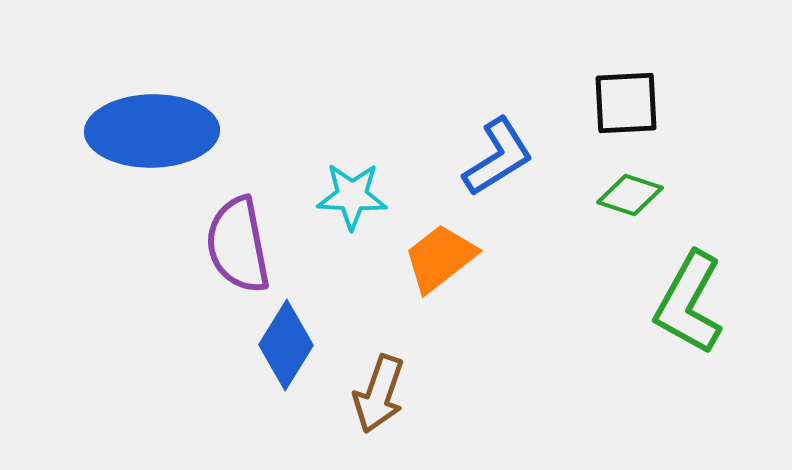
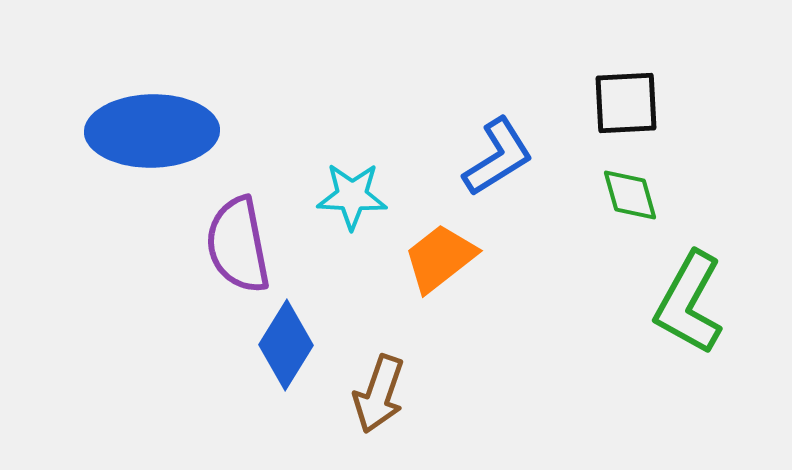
green diamond: rotated 56 degrees clockwise
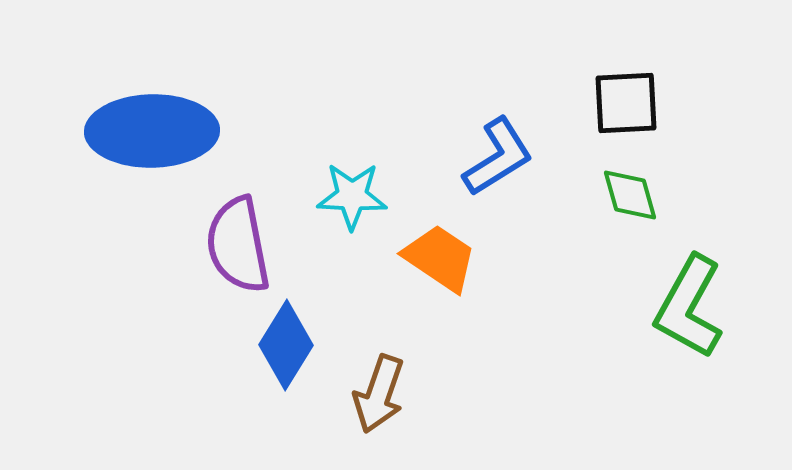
orange trapezoid: rotated 72 degrees clockwise
green L-shape: moved 4 px down
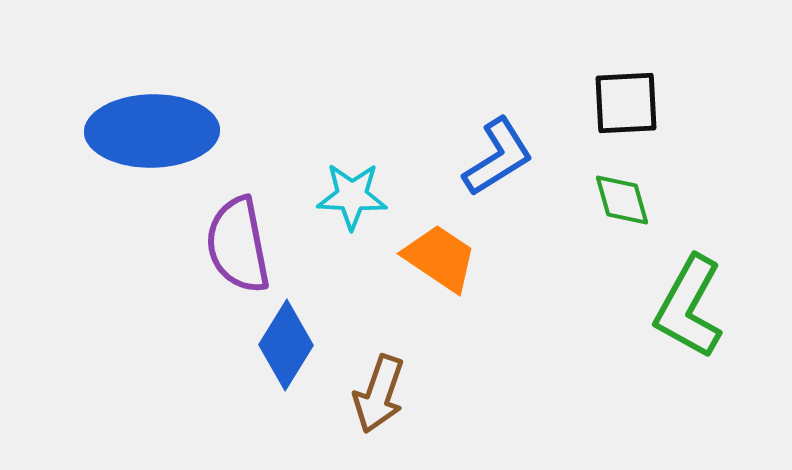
green diamond: moved 8 px left, 5 px down
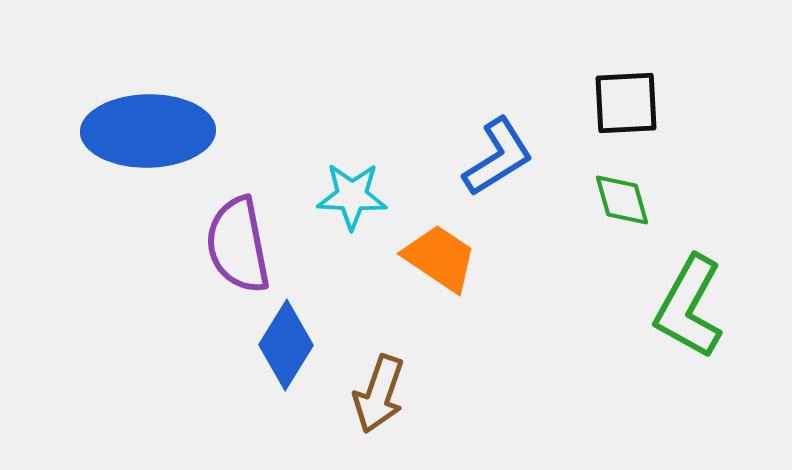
blue ellipse: moved 4 px left
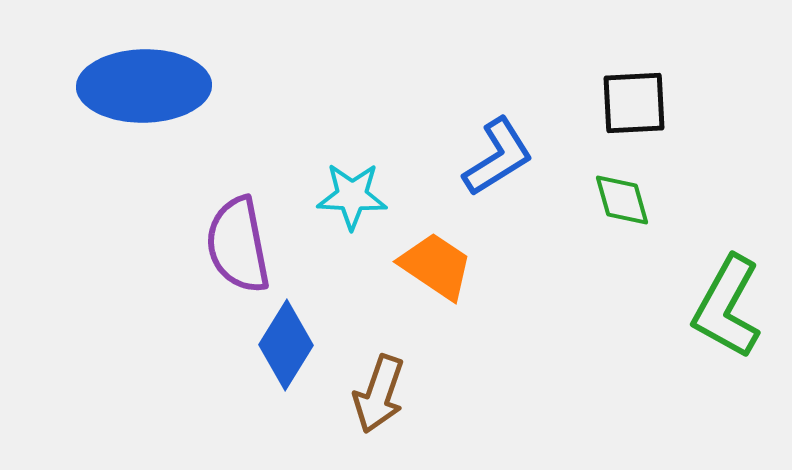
black square: moved 8 px right
blue ellipse: moved 4 px left, 45 px up
orange trapezoid: moved 4 px left, 8 px down
green L-shape: moved 38 px right
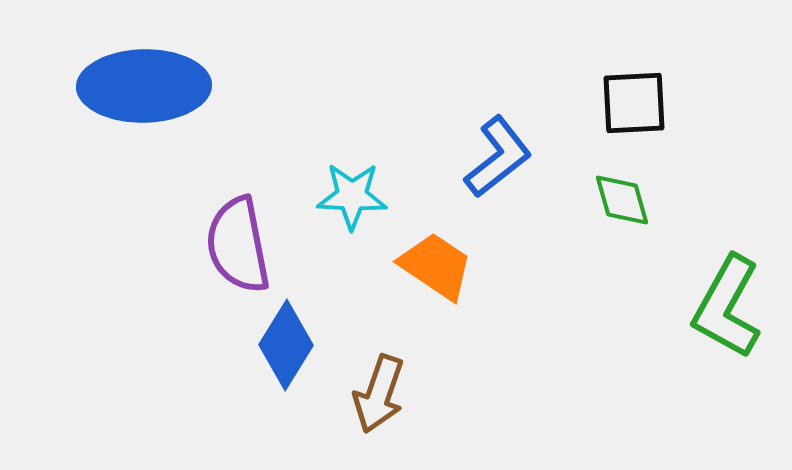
blue L-shape: rotated 6 degrees counterclockwise
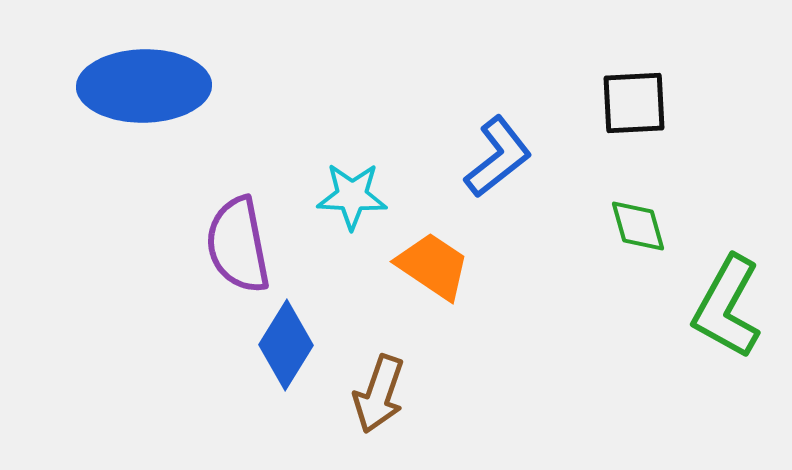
green diamond: moved 16 px right, 26 px down
orange trapezoid: moved 3 px left
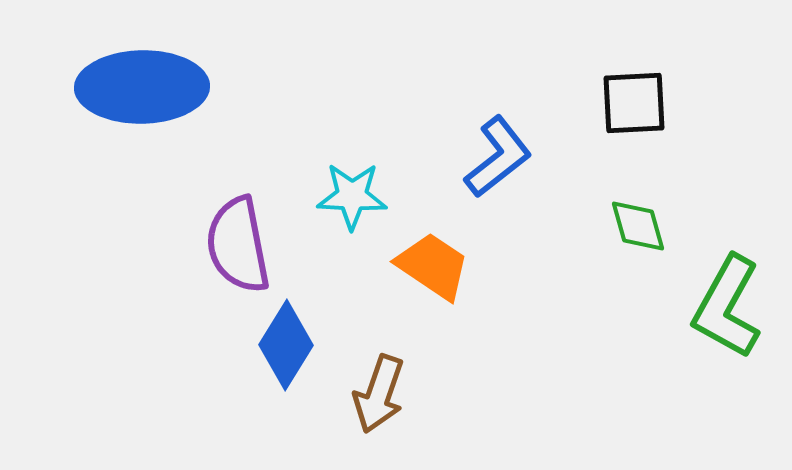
blue ellipse: moved 2 px left, 1 px down
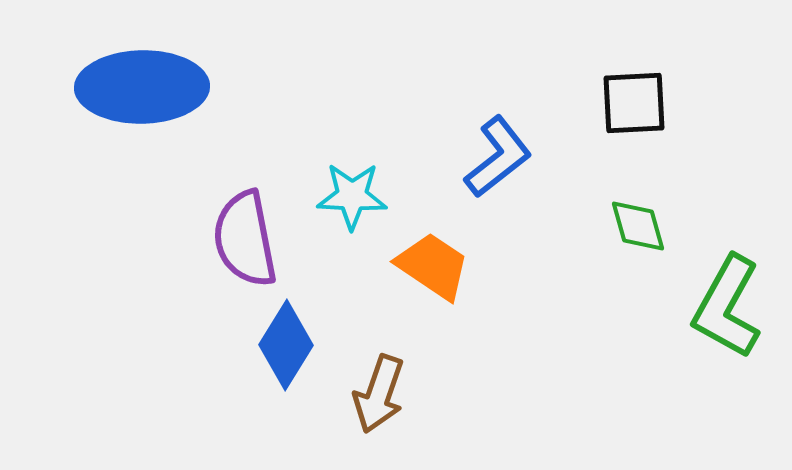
purple semicircle: moved 7 px right, 6 px up
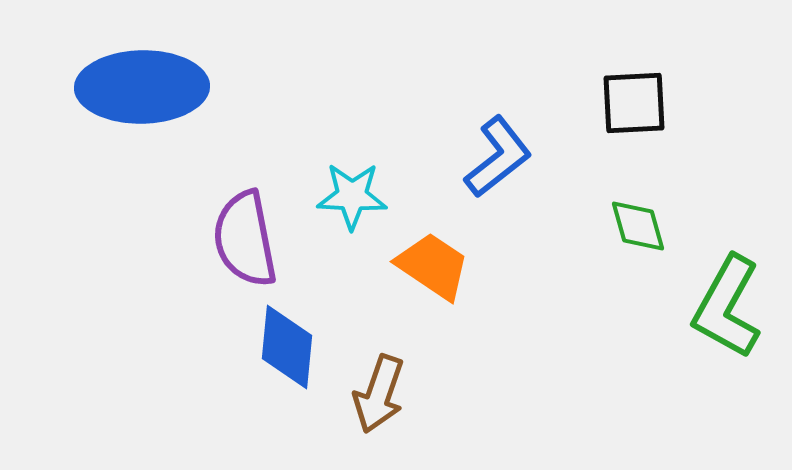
blue diamond: moved 1 px right, 2 px down; rotated 26 degrees counterclockwise
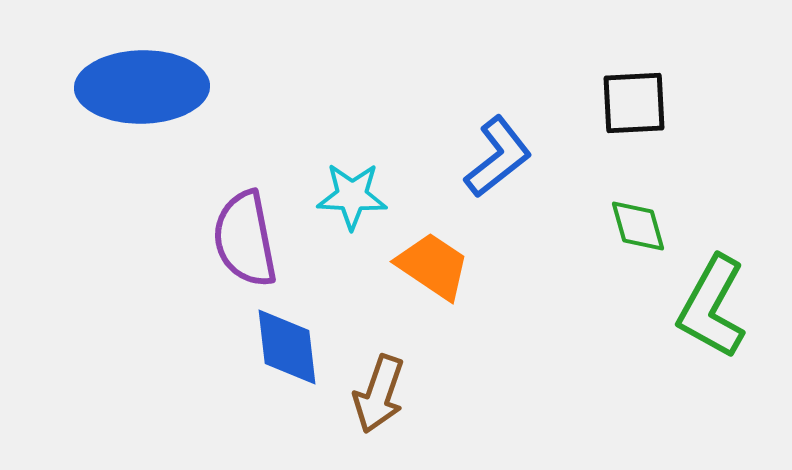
green L-shape: moved 15 px left
blue diamond: rotated 12 degrees counterclockwise
